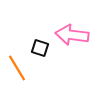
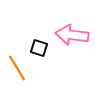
black square: moved 1 px left
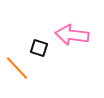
orange line: rotated 12 degrees counterclockwise
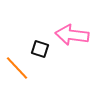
black square: moved 1 px right, 1 px down
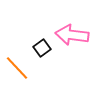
black square: moved 2 px right, 1 px up; rotated 36 degrees clockwise
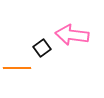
orange line: rotated 48 degrees counterclockwise
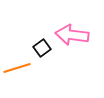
orange line: rotated 16 degrees counterclockwise
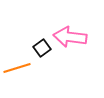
pink arrow: moved 2 px left, 2 px down
